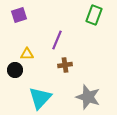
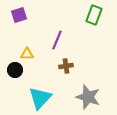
brown cross: moved 1 px right, 1 px down
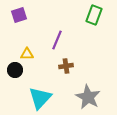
gray star: rotated 10 degrees clockwise
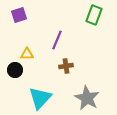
gray star: moved 1 px left, 1 px down
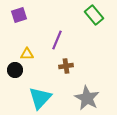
green rectangle: rotated 60 degrees counterclockwise
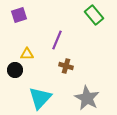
brown cross: rotated 24 degrees clockwise
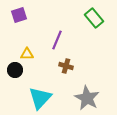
green rectangle: moved 3 px down
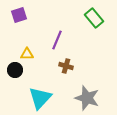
gray star: rotated 10 degrees counterclockwise
